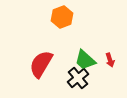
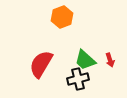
black cross: moved 1 px down; rotated 25 degrees clockwise
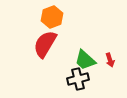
orange hexagon: moved 10 px left
red semicircle: moved 4 px right, 20 px up
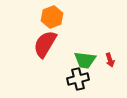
green trapezoid: rotated 35 degrees counterclockwise
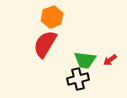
red arrow: rotated 72 degrees clockwise
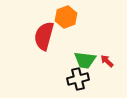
orange hexagon: moved 14 px right
red semicircle: moved 1 px left, 8 px up; rotated 16 degrees counterclockwise
red arrow: moved 3 px left, 1 px down; rotated 80 degrees clockwise
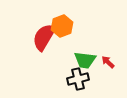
orange hexagon: moved 4 px left, 9 px down
red semicircle: moved 1 px down; rotated 16 degrees clockwise
red arrow: moved 1 px right, 1 px down
